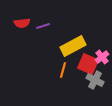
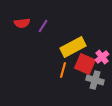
purple line: rotated 40 degrees counterclockwise
yellow rectangle: moved 1 px down
red square: moved 3 px left
gray cross: rotated 12 degrees counterclockwise
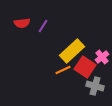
yellow rectangle: moved 1 px left, 4 px down; rotated 15 degrees counterclockwise
red square: moved 3 px down; rotated 10 degrees clockwise
orange line: rotated 49 degrees clockwise
gray cross: moved 6 px down
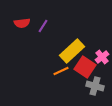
orange line: moved 2 px left, 1 px down
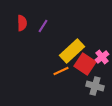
red semicircle: rotated 84 degrees counterclockwise
red square: moved 3 px up
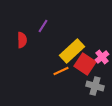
red semicircle: moved 17 px down
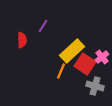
orange line: rotated 42 degrees counterclockwise
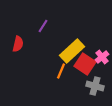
red semicircle: moved 4 px left, 4 px down; rotated 14 degrees clockwise
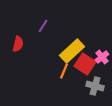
orange line: moved 3 px right
